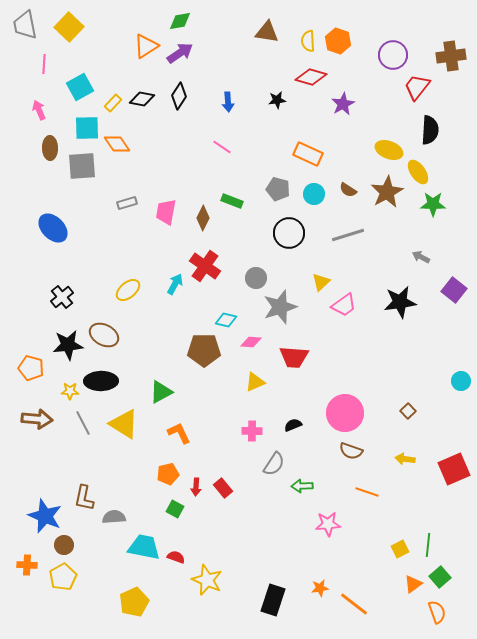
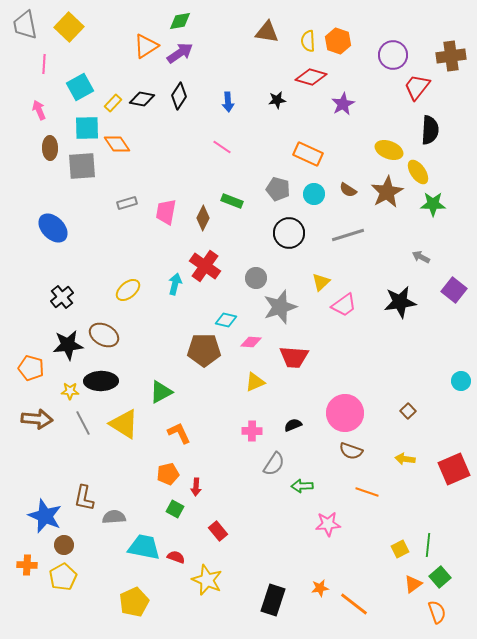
cyan arrow at (175, 284): rotated 15 degrees counterclockwise
red rectangle at (223, 488): moved 5 px left, 43 px down
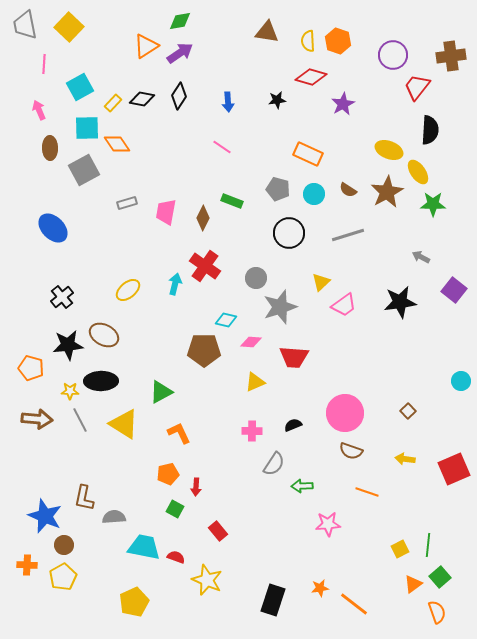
gray square at (82, 166): moved 2 px right, 4 px down; rotated 24 degrees counterclockwise
gray line at (83, 423): moved 3 px left, 3 px up
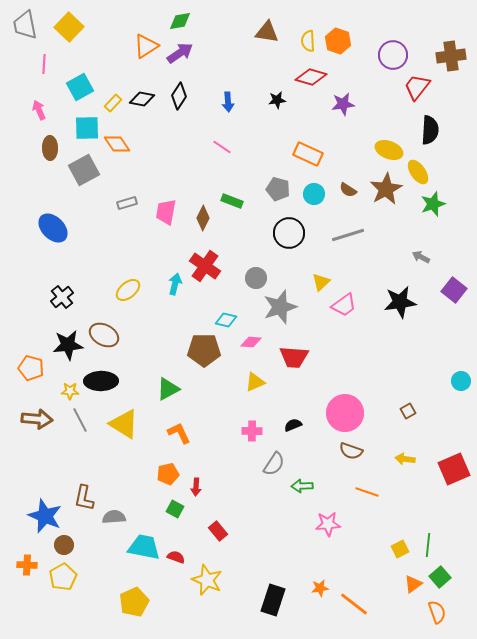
purple star at (343, 104): rotated 20 degrees clockwise
brown star at (387, 192): moved 1 px left, 3 px up
green star at (433, 204): rotated 20 degrees counterclockwise
green triangle at (161, 392): moved 7 px right, 3 px up
brown square at (408, 411): rotated 14 degrees clockwise
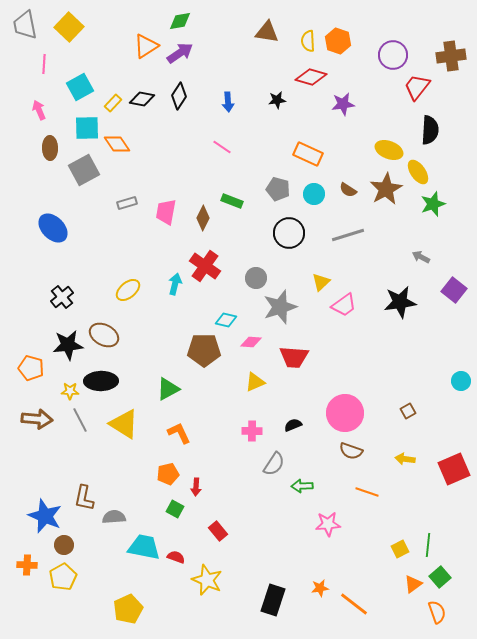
yellow pentagon at (134, 602): moved 6 px left, 7 px down
